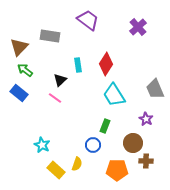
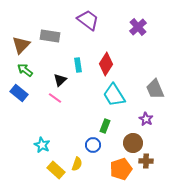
brown triangle: moved 2 px right, 2 px up
orange pentagon: moved 4 px right, 1 px up; rotated 20 degrees counterclockwise
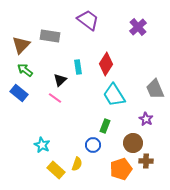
cyan rectangle: moved 2 px down
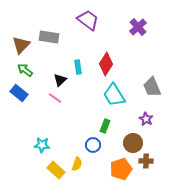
gray rectangle: moved 1 px left, 1 px down
gray trapezoid: moved 3 px left, 2 px up
cyan star: rotated 21 degrees counterclockwise
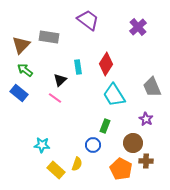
orange pentagon: rotated 25 degrees counterclockwise
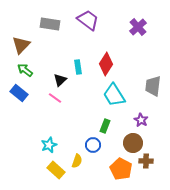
gray rectangle: moved 1 px right, 13 px up
gray trapezoid: moved 1 px right, 1 px up; rotated 30 degrees clockwise
purple star: moved 5 px left, 1 px down
cyan star: moved 7 px right; rotated 28 degrees counterclockwise
yellow semicircle: moved 3 px up
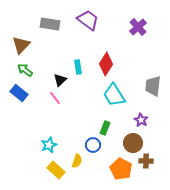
pink line: rotated 16 degrees clockwise
green rectangle: moved 2 px down
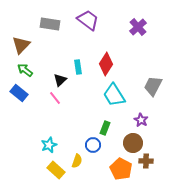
gray trapezoid: rotated 20 degrees clockwise
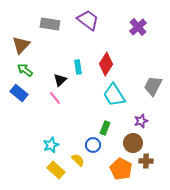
purple star: moved 1 px down; rotated 24 degrees clockwise
cyan star: moved 2 px right
yellow semicircle: moved 1 px right, 1 px up; rotated 64 degrees counterclockwise
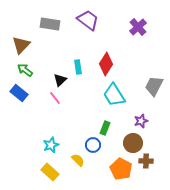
gray trapezoid: moved 1 px right
yellow rectangle: moved 6 px left, 2 px down
